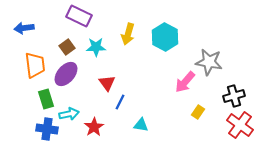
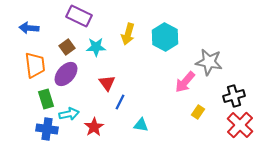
blue arrow: moved 5 px right; rotated 12 degrees clockwise
red cross: rotated 8 degrees clockwise
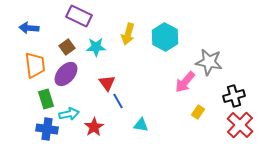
blue line: moved 2 px left, 1 px up; rotated 56 degrees counterclockwise
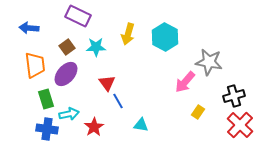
purple rectangle: moved 1 px left
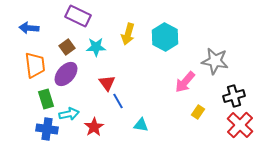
gray star: moved 6 px right, 1 px up
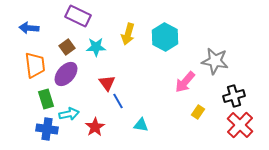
red star: moved 1 px right
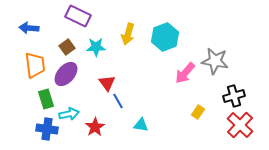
cyan hexagon: rotated 12 degrees clockwise
pink arrow: moved 9 px up
